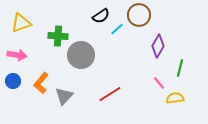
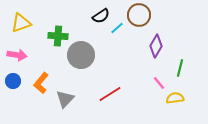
cyan line: moved 1 px up
purple diamond: moved 2 px left
gray triangle: moved 1 px right, 3 px down
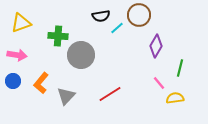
black semicircle: rotated 24 degrees clockwise
gray triangle: moved 1 px right, 3 px up
